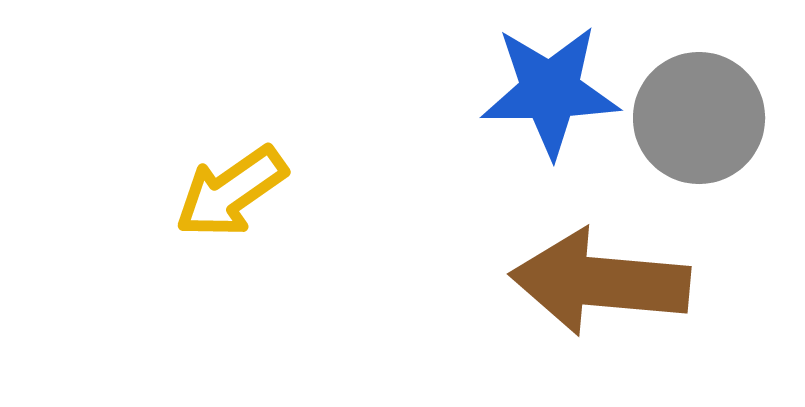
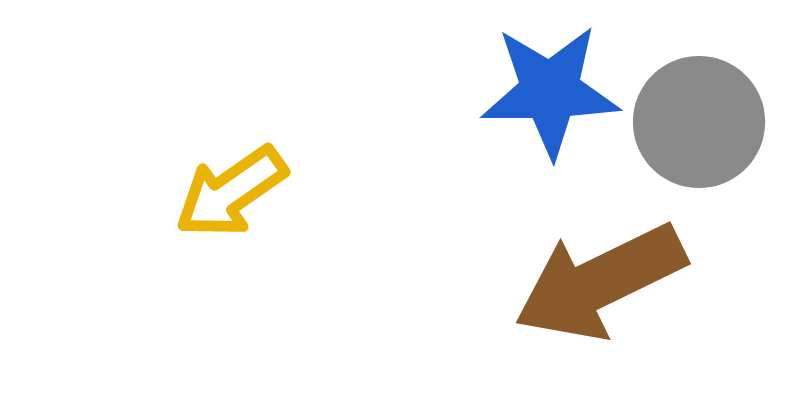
gray circle: moved 4 px down
brown arrow: rotated 31 degrees counterclockwise
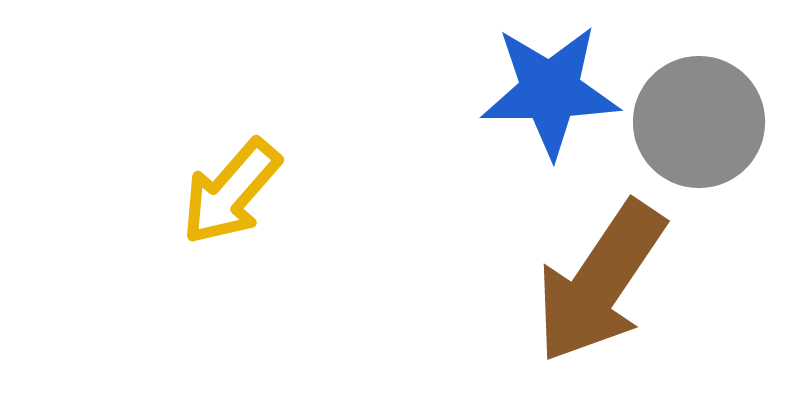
yellow arrow: rotated 14 degrees counterclockwise
brown arrow: rotated 30 degrees counterclockwise
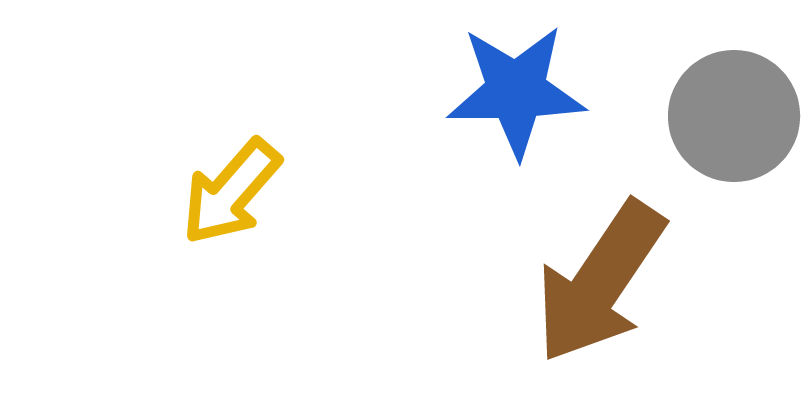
blue star: moved 34 px left
gray circle: moved 35 px right, 6 px up
